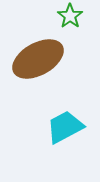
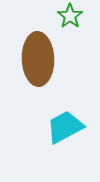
brown ellipse: rotated 63 degrees counterclockwise
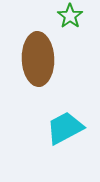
cyan trapezoid: moved 1 px down
